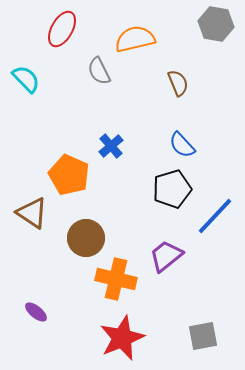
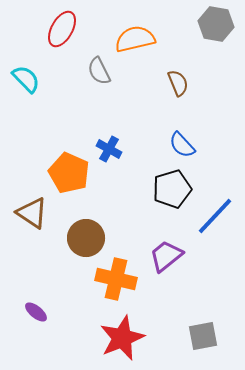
blue cross: moved 2 px left, 3 px down; rotated 20 degrees counterclockwise
orange pentagon: moved 2 px up
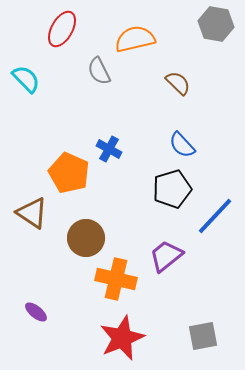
brown semicircle: rotated 24 degrees counterclockwise
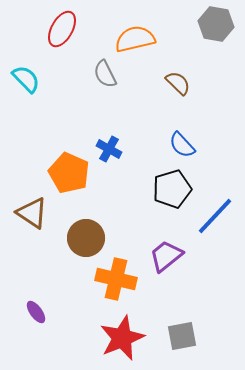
gray semicircle: moved 6 px right, 3 px down
purple ellipse: rotated 15 degrees clockwise
gray square: moved 21 px left
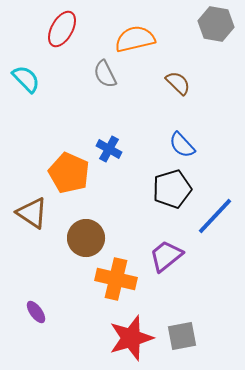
red star: moved 9 px right; rotated 6 degrees clockwise
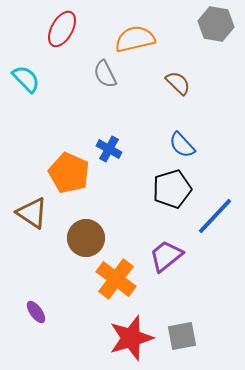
orange cross: rotated 24 degrees clockwise
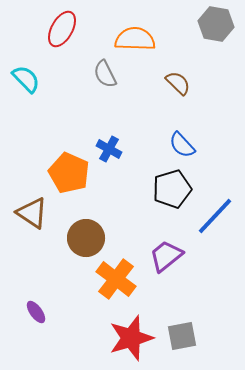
orange semicircle: rotated 15 degrees clockwise
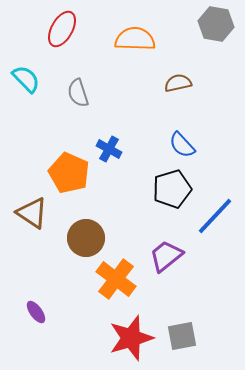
gray semicircle: moved 27 px left, 19 px down; rotated 8 degrees clockwise
brown semicircle: rotated 56 degrees counterclockwise
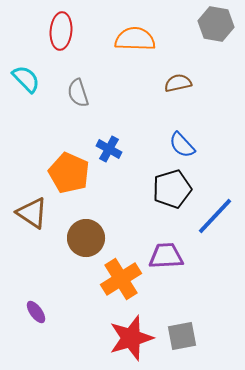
red ellipse: moved 1 px left, 2 px down; rotated 24 degrees counterclockwise
purple trapezoid: rotated 36 degrees clockwise
orange cross: moved 5 px right; rotated 21 degrees clockwise
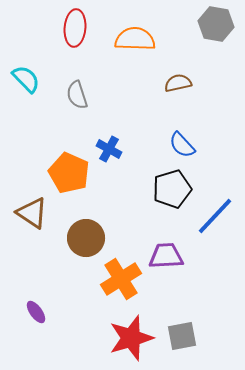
red ellipse: moved 14 px right, 3 px up
gray semicircle: moved 1 px left, 2 px down
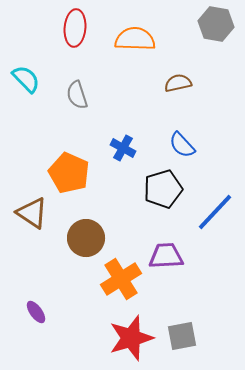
blue cross: moved 14 px right, 1 px up
black pentagon: moved 9 px left
blue line: moved 4 px up
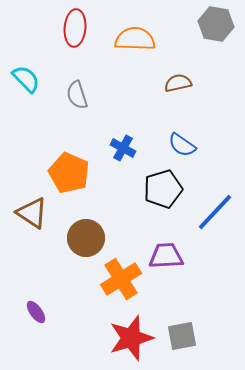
blue semicircle: rotated 12 degrees counterclockwise
